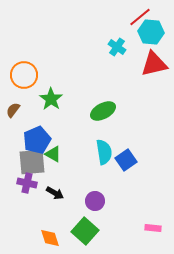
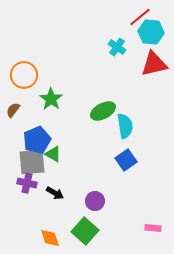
cyan semicircle: moved 21 px right, 26 px up
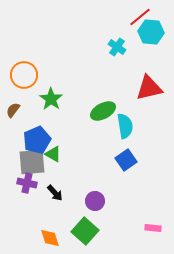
red triangle: moved 5 px left, 24 px down
black arrow: rotated 18 degrees clockwise
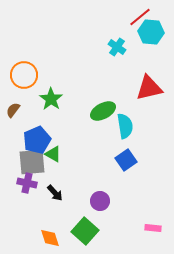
purple circle: moved 5 px right
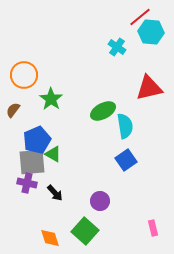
pink rectangle: rotated 70 degrees clockwise
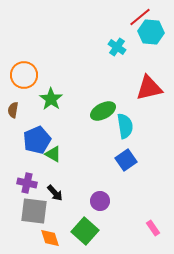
brown semicircle: rotated 28 degrees counterclockwise
gray square: moved 2 px right, 49 px down; rotated 12 degrees clockwise
pink rectangle: rotated 21 degrees counterclockwise
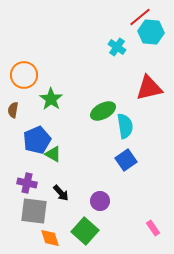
black arrow: moved 6 px right
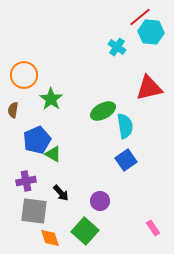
purple cross: moved 1 px left, 2 px up; rotated 24 degrees counterclockwise
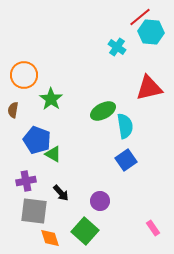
blue pentagon: rotated 28 degrees counterclockwise
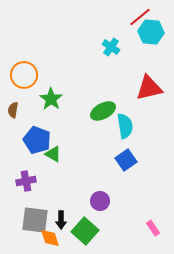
cyan cross: moved 6 px left
black arrow: moved 27 px down; rotated 42 degrees clockwise
gray square: moved 1 px right, 9 px down
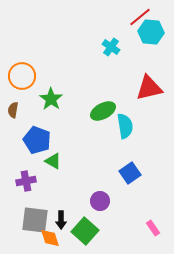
orange circle: moved 2 px left, 1 px down
green triangle: moved 7 px down
blue square: moved 4 px right, 13 px down
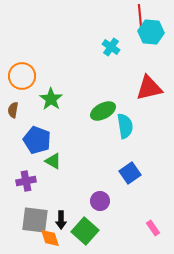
red line: moved 1 px up; rotated 55 degrees counterclockwise
